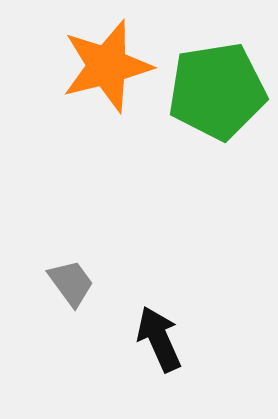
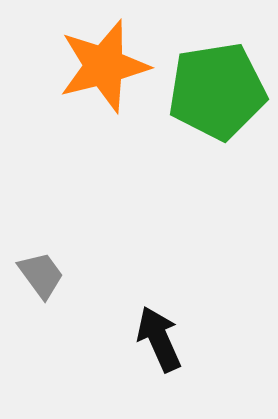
orange star: moved 3 px left
gray trapezoid: moved 30 px left, 8 px up
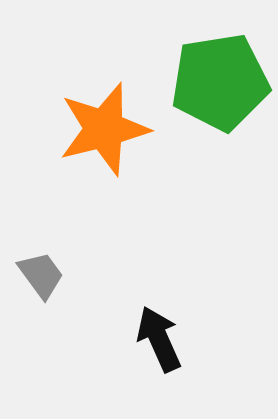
orange star: moved 63 px down
green pentagon: moved 3 px right, 9 px up
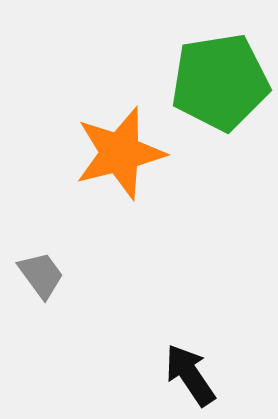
orange star: moved 16 px right, 24 px down
black arrow: moved 31 px right, 36 px down; rotated 10 degrees counterclockwise
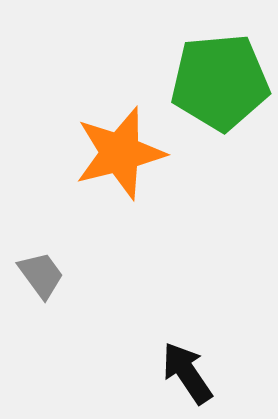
green pentagon: rotated 4 degrees clockwise
black arrow: moved 3 px left, 2 px up
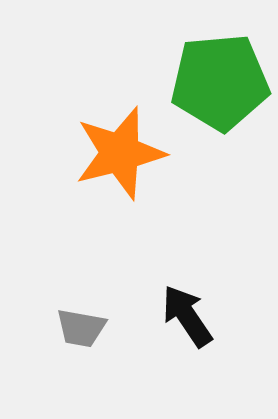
gray trapezoid: moved 40 px right, 53 px down; rotated 136 degrees clockwise
black arrow: moved 57 px up
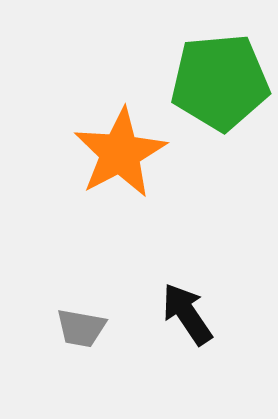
orange star: rotated 14 degrees counterclockwise
black arrow: moved 2 px up
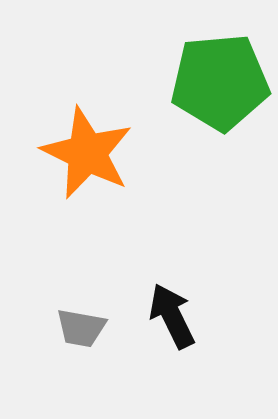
orange star: moved 33 px left; rotated 18 degrees counterclockwise
black arrow: moved 15 px left, 2 px down; rotated 8 degrees clockwise
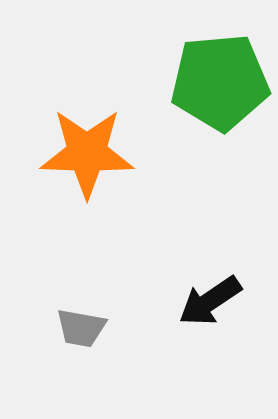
orange star: rotated 24 degrees counterclockwise
black arrow: moved 38 px right, 15 px up; rotated 98 degrees counterclockwise
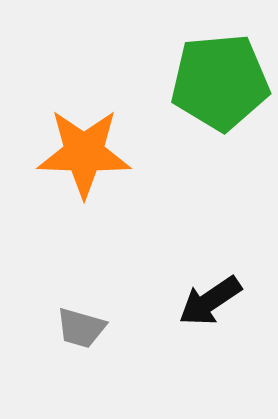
orange star: moved 3 px left
gray trapezoid: rotated 6 degrees clockwise
